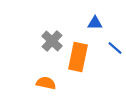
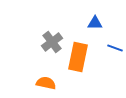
gray cross: moved 1 px down; rotated 10 degrees clockwise
blue line: rotated 21 degrees counterclockwise
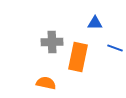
gray cross: rotated 35 degrees clockwise
